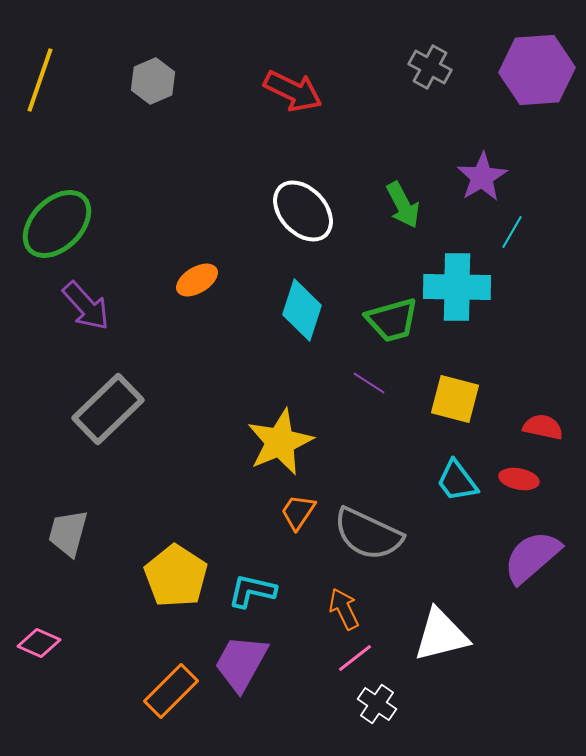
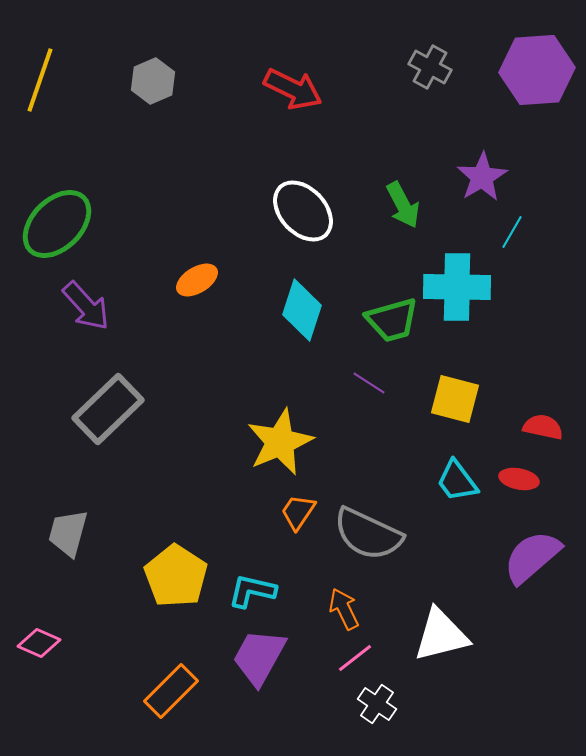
red arrow: moved 2 px up
purple trapezoid: moved 18 px right, 6 px up
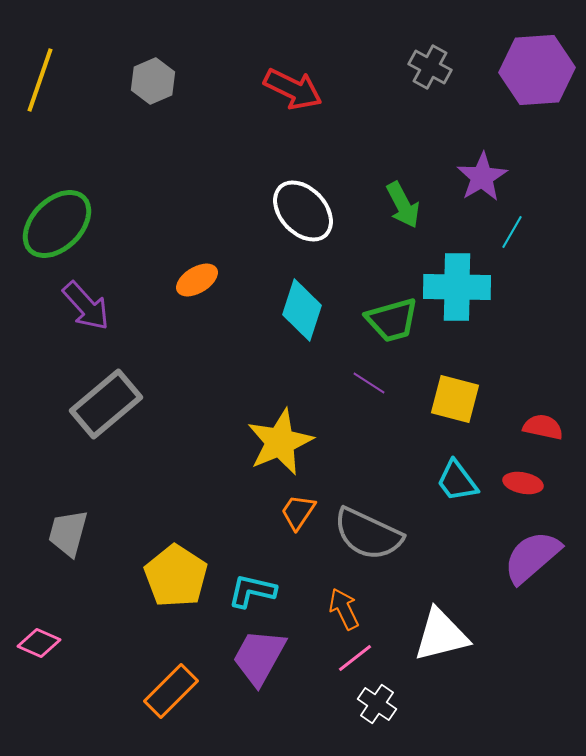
gray rectangle: moved 2 px left, 5 px up; rotated 4 degrees clockwise
red ellipse: moved 4 px right, 4 px down
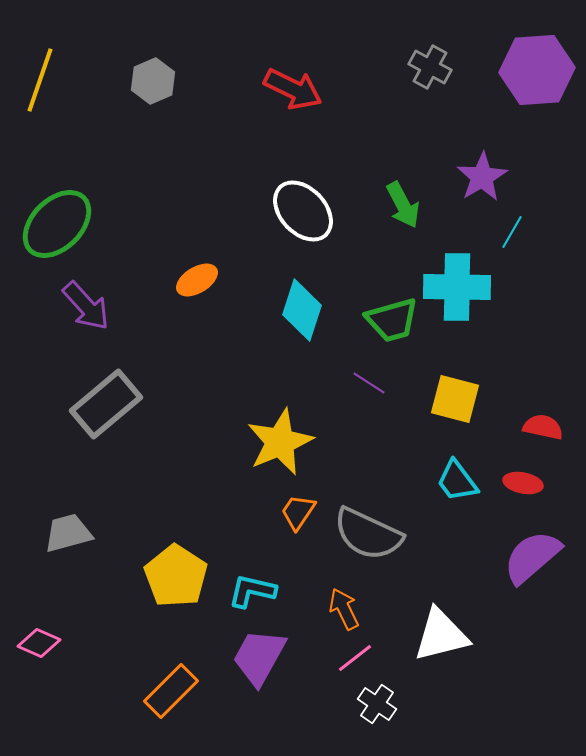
gray trapezoid: rotated 60 degrees clockwise
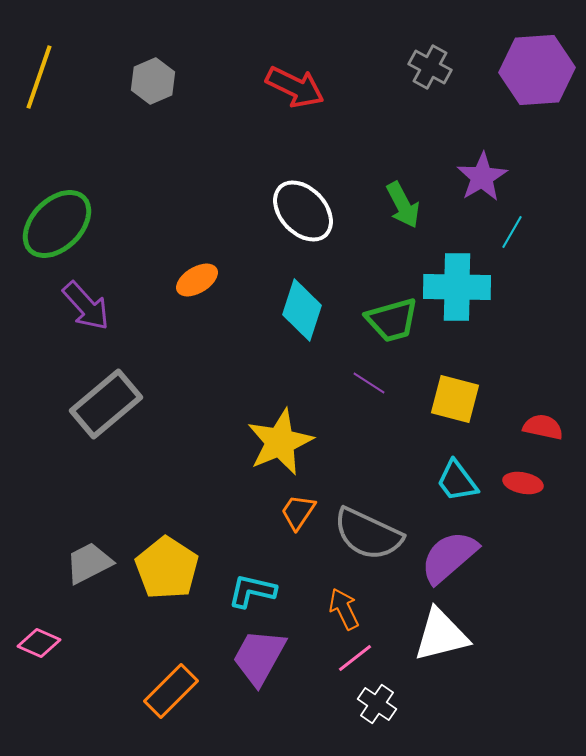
yellow line: moved 1 px left, 3 px up
red arrow: moved 2 px right, 2 px up
gray trapezoid: moved 21 px right, 30 px down; rotated 12 degrees counterclockwise
purple semicircle: moved 83 px left
yellow pentagon: moved 9 px left, 8 px up
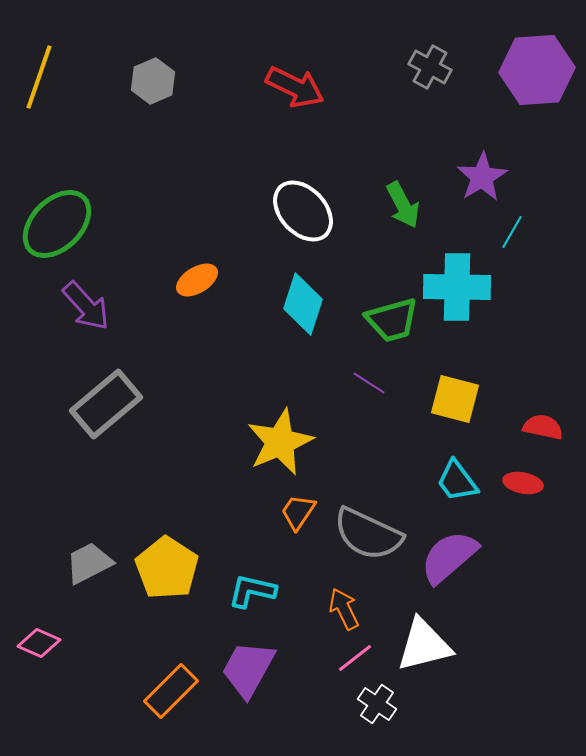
cyan diamond: moved 1 px right, 6 px up
white triangle: moved 17 px left, 10 px down
purple trapezoid: moved 11 px left, 12 px down
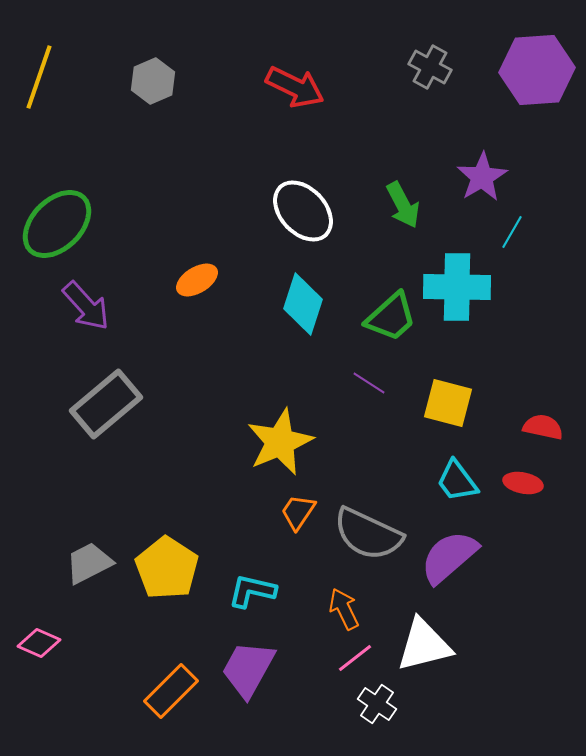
green trapezoid: moved 1 px left, 3 px up; rotated 26 degrees counterclockwise
yellow square: moved 7 px left, 4 px down
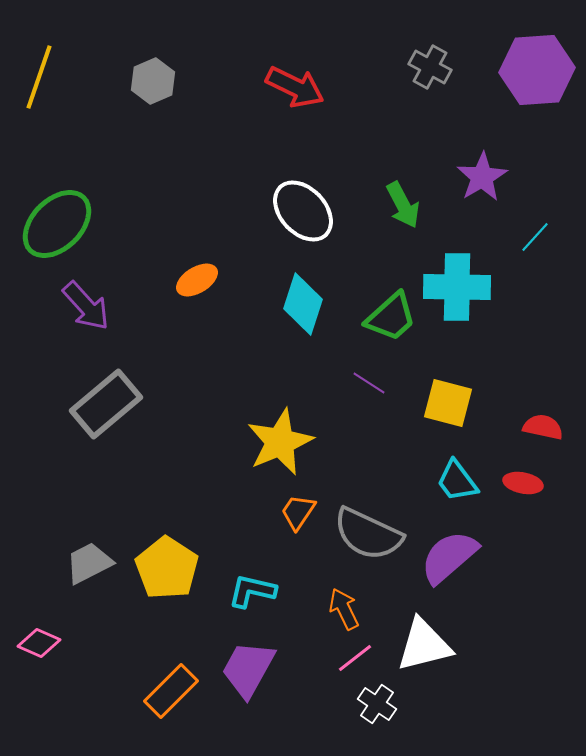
cyan line: moved 23 px right, 5 px down; rotated 12 degrees clockwise
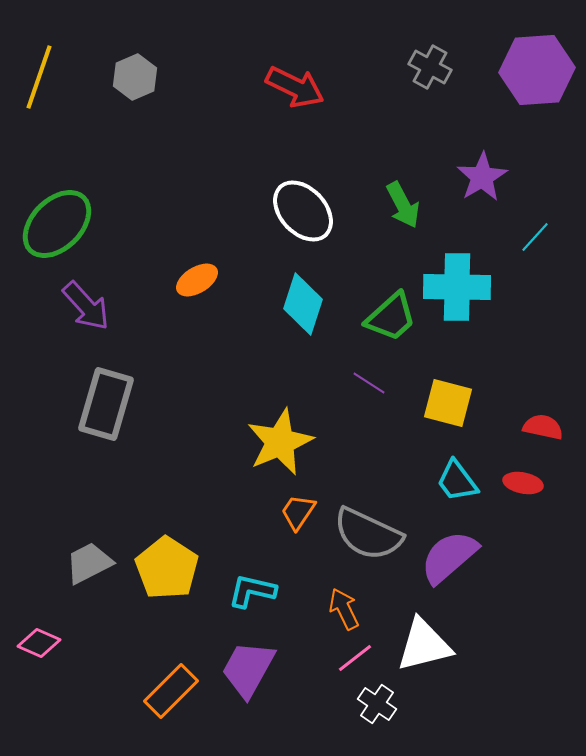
gray hexagon: moved 18 px left, 4 px up
gray rectangle: rotated 34 degrees counterclockwise
